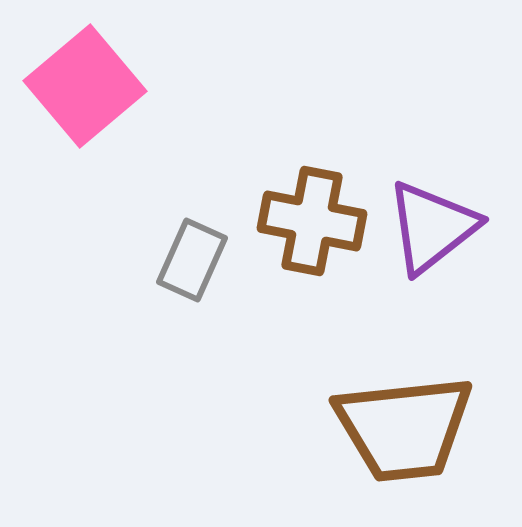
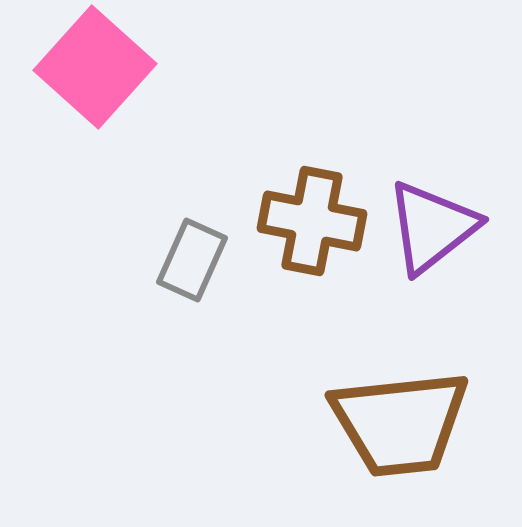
pink square: moved 10 px right, 19 px up; rotated 8 degrees counterclockwise
brown trapezoid: moved 4 px left, 5 px up
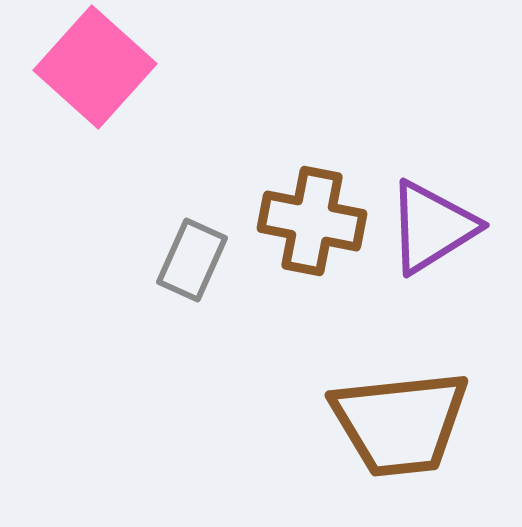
purple triangle: rotated 6 degrees clockwise
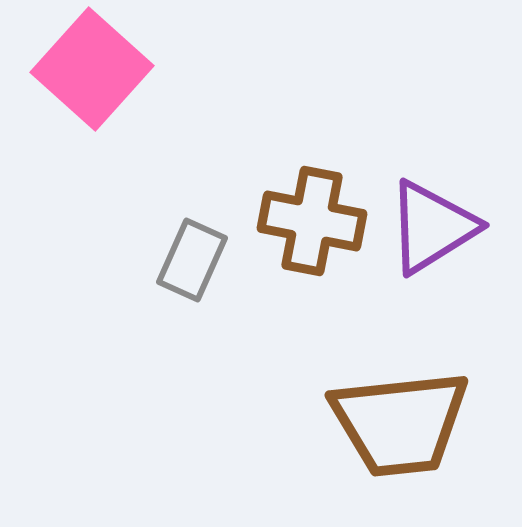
pink square: moved 3 px left, 2 px down
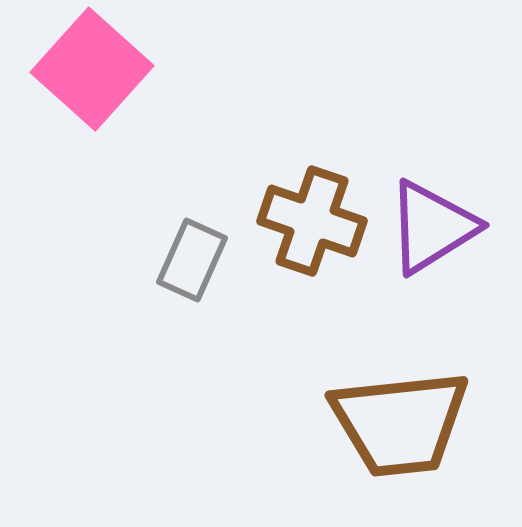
brown cross: rotated 8 degrees clockwise
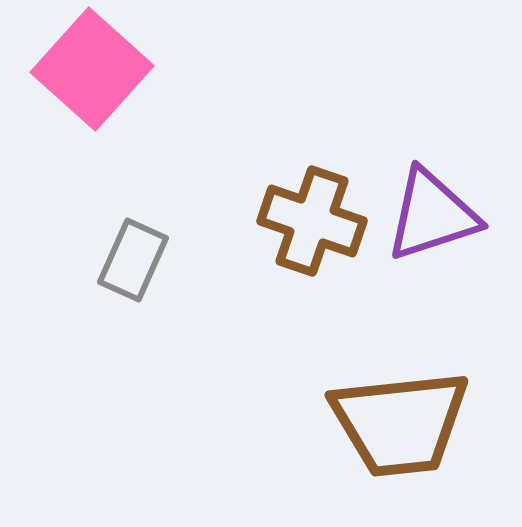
purple triangle: moved 12 px up; rotated 14 degrees clockwise
gray rectangle: moved 59 px left
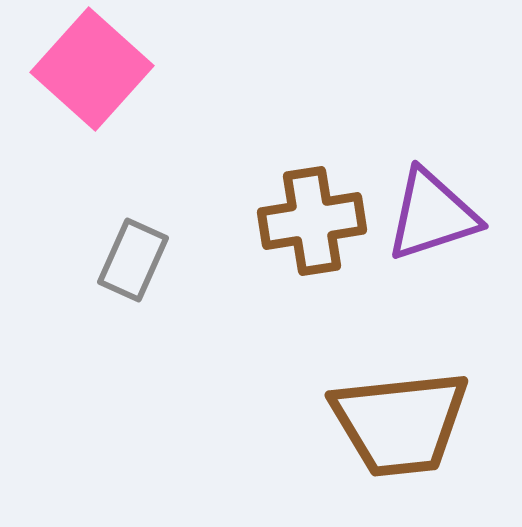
brown cross: rotated 28 degrees counterclockwise
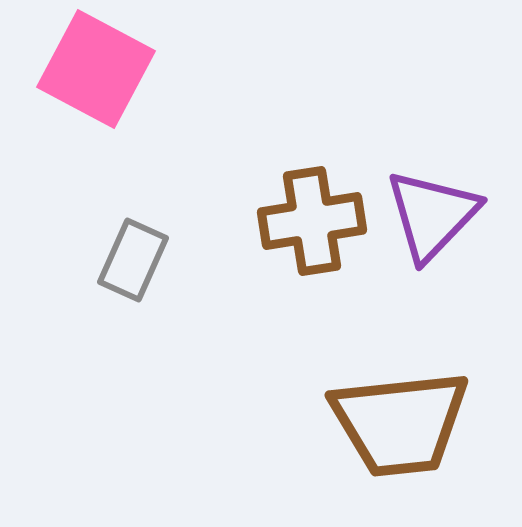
pink square: moved 4 px right; rotated 14 degrees counterclockwise
purple triangle: rotated 28 degrees counterclockwise
